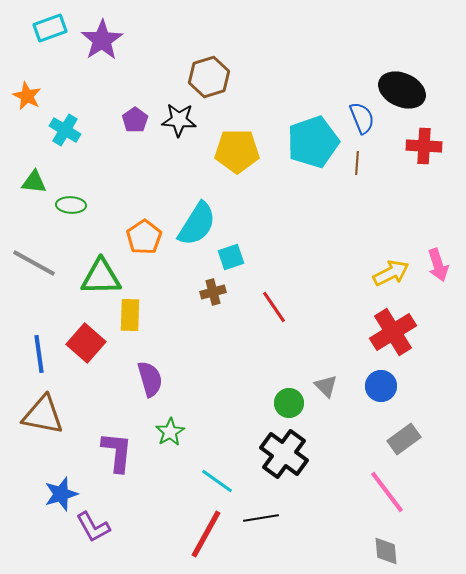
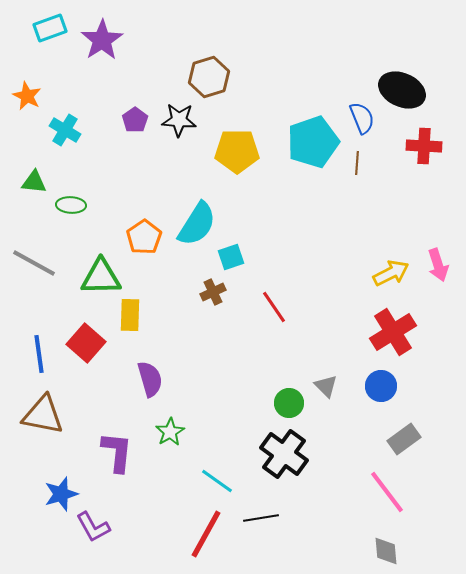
brown cross at (213, 292): rotated 10 degrees counterclockwise
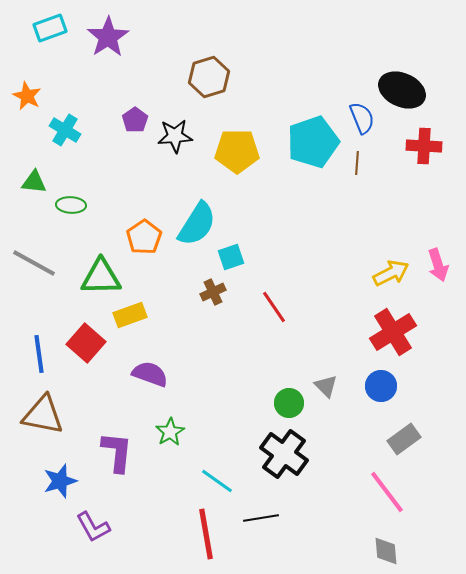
purple star at (102, 40): moved 6 px right, 3 px up
black star at (179, 120): moved 4 px left, 16 px down; rotated 8 degrees counterclockwise
yellow rectangle at (130, 315): rotated 68 degrees clockwise
purple semicircle at (150, 379): moved 5 px up; rotated 54 degrees counterclockwise
blue star at (61, 494): moved 1 px left, 13 px up
red line at (206, 534): rotated 39 degrees counterclockwise
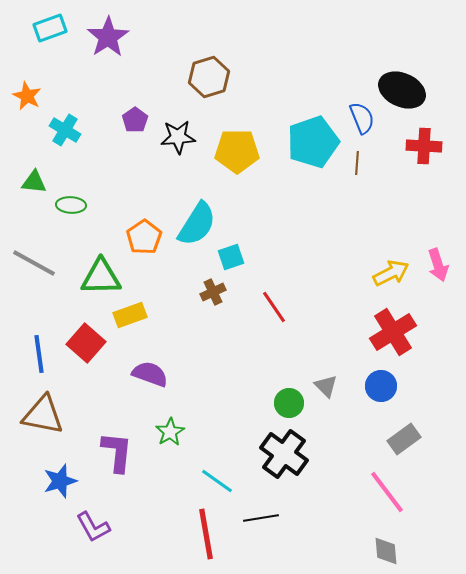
black star at (175, 136): moved 3 px right, 1 px down
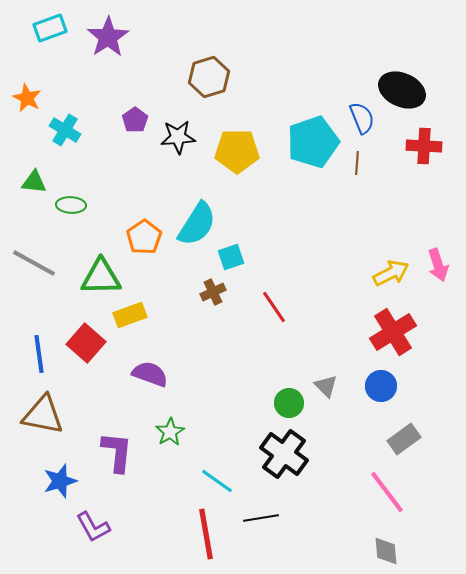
orange star at (27, 96): moved 2 px down
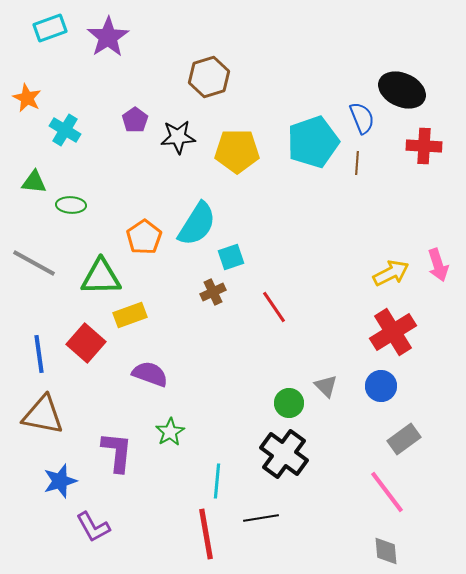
cyan line at (217, 481): rotated 60 degrees clockwise
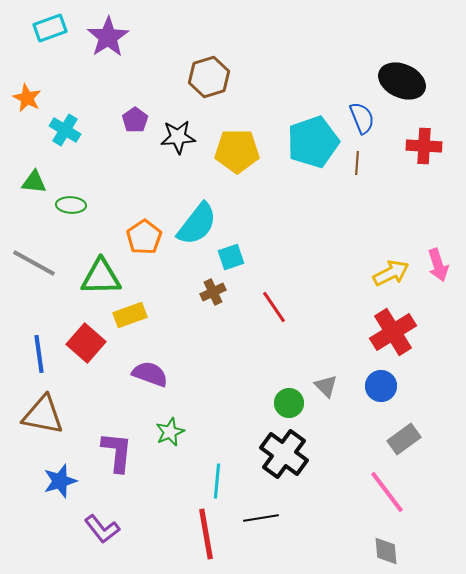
black ellipse at (402, 90): moved 9 px up
cyan semicircle at (197, 224): rotated 6 degrees clockwise
green star at (170, 432): rotated 8 degrees clockwise
purple L-shape at (93, 527): moved 9 px right, 2 px down; rotated 9 degrees counterclockwise
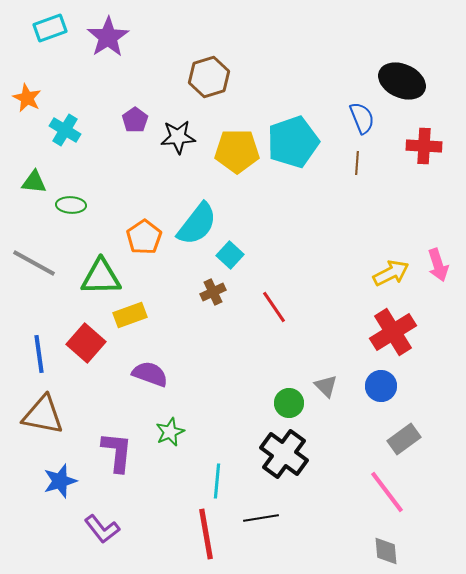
cyan pentagon at (313, 142): moved 20 px left
cyan square at (231, 257): moved 1 px left, 2 px up; rotated 28 degrees counterclockwise
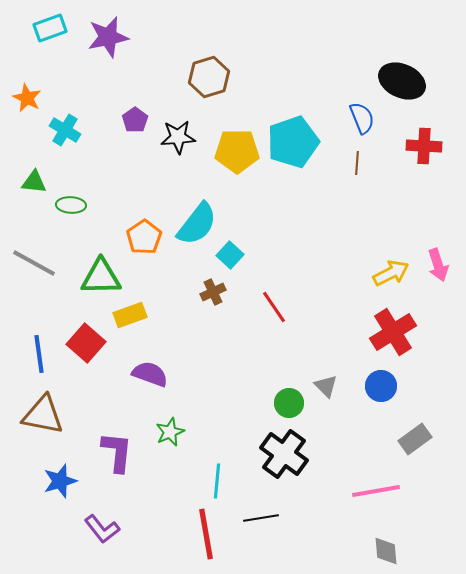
purple star at (108, 37): rotated 21 degrees clockwise
gray rectangle at (404, 439): moved 11 px right
pink line at (387, 492): moved 11 px left, 1 px up; rotated 63 degrees counterclockwise
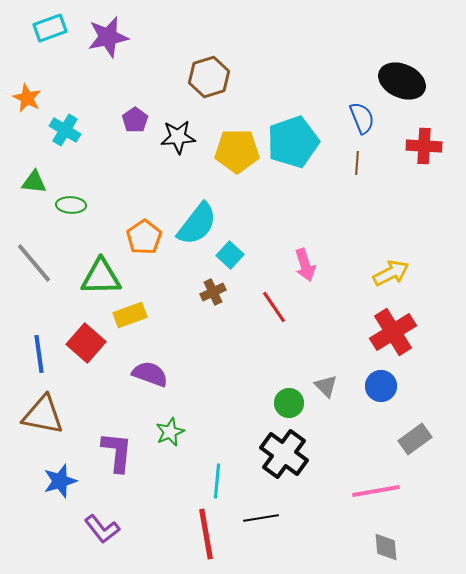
gray line at (34, 263): rotated 21 degrees clockwise
pink arrow at (438, 265): moved 133 px left
gray diamond at (386, 551): moved 4 px up
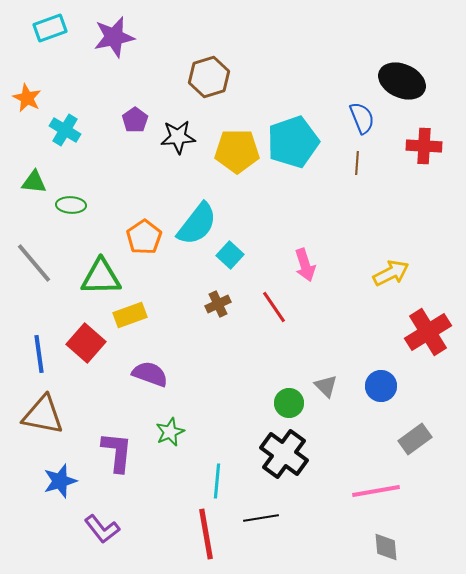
purple star at (108, 37): moved 6 px right
brown cross at (213, 292): moved 5 px right, 12 px down
red cross at (393, 332): moved 35 px right
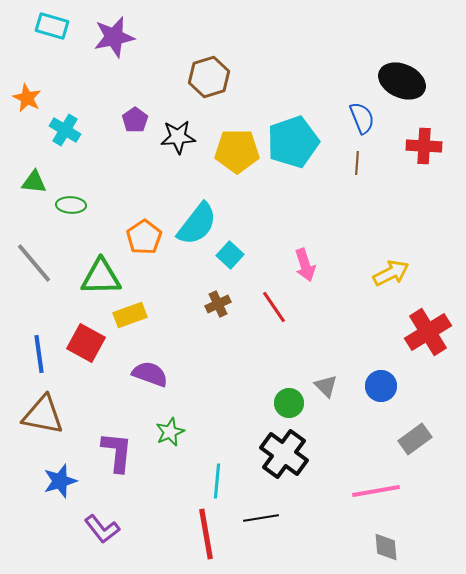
cyan rectangle at (50, 28): moved 2 px right, 2 px up; rotated 36 degrees clockwise
red square at (86, 343): rotated 12 degrees counterclockwise
